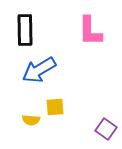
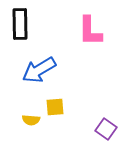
black rectangle: moved 5 px left, 6 px up
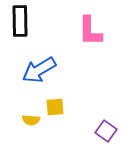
black rectangle: moved 3 px up
purple square: moved 2 px down
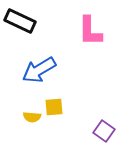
black rectangle: rotated 64 degrees counterclockwise
yellow square: moved 1 px left
yellow semicircle: moved 1 px right, 3 px up
purple square: moved 2 px left
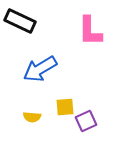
blue arrow: moved 1 px right, 1 px up
yellow square: moved 11 px right
purple square: moved 18 px left, 10 px up; rotated 30 degrees clockwise
